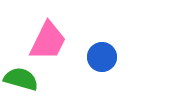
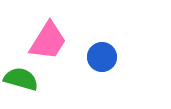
pink trapezoid: rotated 6 degrees clockwise
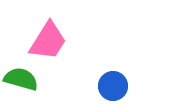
blue circle: moved 11 px right, 29 px down
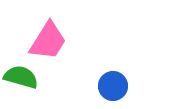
green semicircle: moved 2 px up
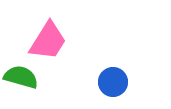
blue circle: moved 4 px up
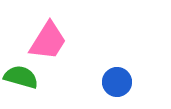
blue circle: moved 4 px right
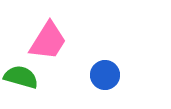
blue circle: moved 12 px left, 7 px up
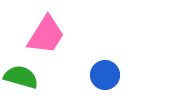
pink trapezoid: moved 2 px left, 6 px up
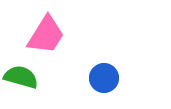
blue circle: moved 1 px left, 3 px down
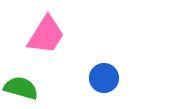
green semicircle: moved 11 px down
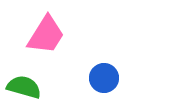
green semicircle: moved 3 px right, 1 px up
